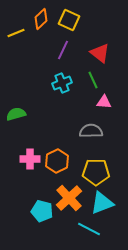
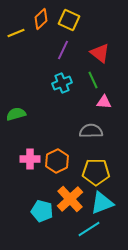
orange cross: moved 1 px right, 1 px down
cyan line: rotated 60 degrees counterclockwise
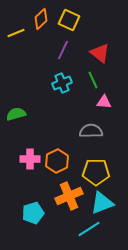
orange cross: moved 1 px left, 3 px up; rotated 20 degrees clockwise
cyan pentagon: moved 9 px left, 2 px down; rotated 30 degrees counterclockwise
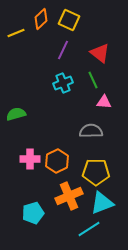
cyan cross: moved 1 px right
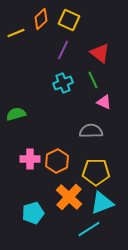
pink triangle: rotated 21 degrees clockwise
orange cross: moved 1 px down; rotated 24 degrees counterclockwise
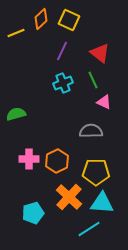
purple line: moved 1 px left, 1 px down
pink cross: moved 1 px left
cyan triangle: rotated 25 degrees clockwise
